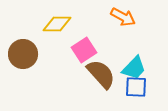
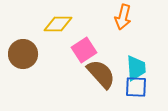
orange arrow: rotated 75 degrees clockwise
yellow diamond: moved 1 px right
cyan trapezoid: moved 2 px right; rotated 48 degrees counterclockwise
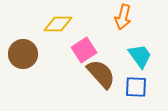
cyan trapezoid: moved 4 px right, 12 px up; rotated 32 degrees counterclockwise
